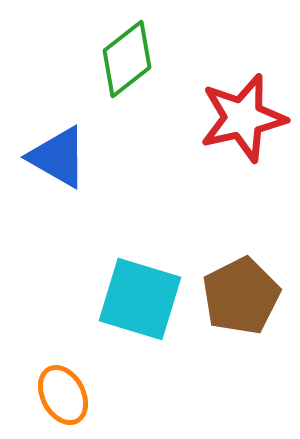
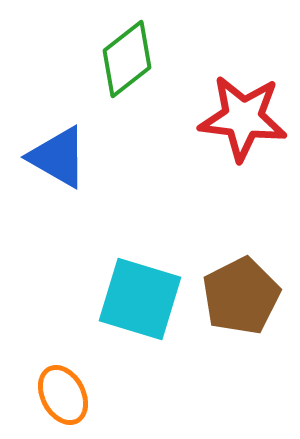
red star: rotated 20 degrees clockwise
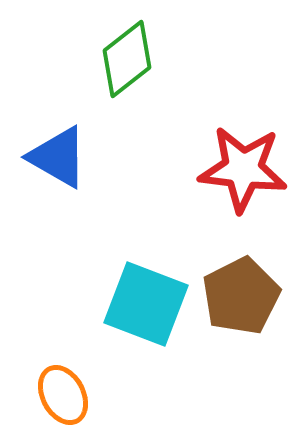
red star: moved 51 px down
cyan square: moved 6 px right, 5 px down; rotated 4 degrees clockwise
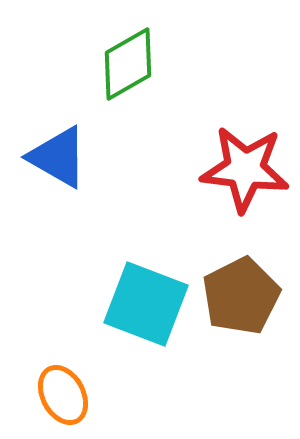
green diamond: moved 1 px right, 5 px down; rotated 8 degrees clockwise
red star: moved 2 px right
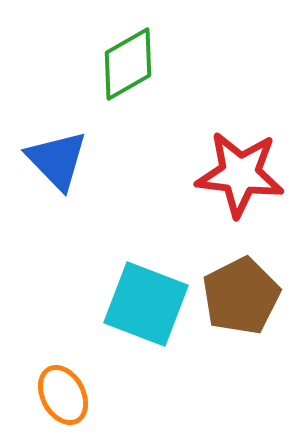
blue triangle: moved 1 px left, 3 px down; rotated 16 degrees clockwise
red star: moved 5 px left, 5 px down
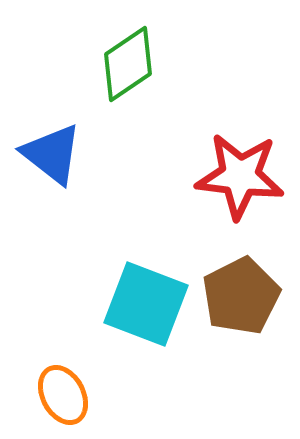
green diamond: rotated 4 degrees counterclockwise
blue triangle: moved 5 px left, 6 px up; rotated 8 degrees counterclockwise
red star: moved 2 px down
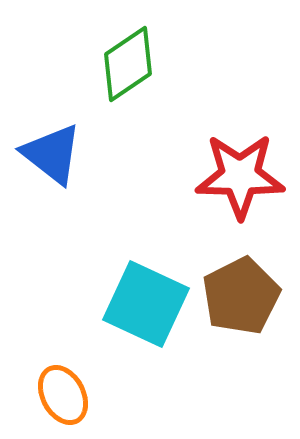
red star: rotated 6 degrees counterclockwise
cyan square: rotated 4 degrees clockwise
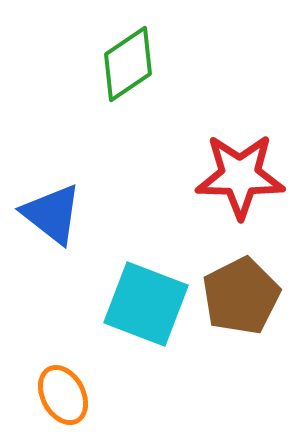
blue triangle: moved 60 px down
cyan square: rotated 4 degrees counterclockwise
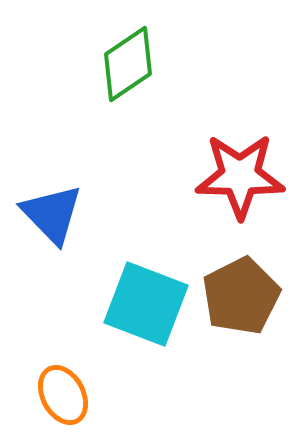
blue triangle: rotated 8 degrees clockwise
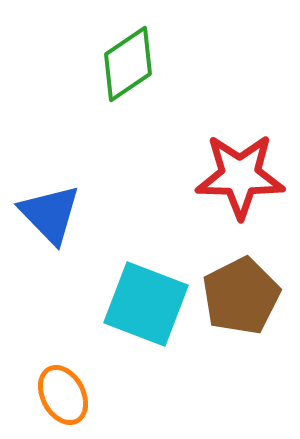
blue triangle: moved 2 px left
